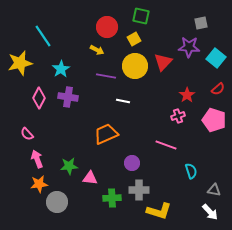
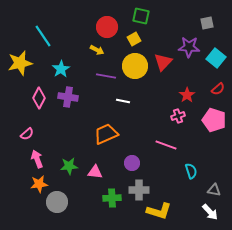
gray square: moved 6 px right
pink semicircle: rotated 88 degrees counterclockwise
pink triangle: moved 5 px right, 6 px up
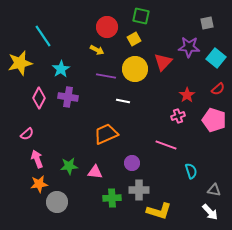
yellow circle: moved 3 px down
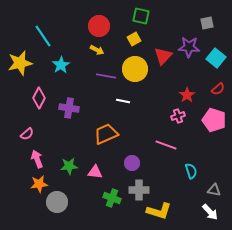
red circle: moved 8 px left, 1 px up
red triangle: moved 6 px up
cyan star: moved 4 px up
purple cross: moved 1 px right, 11 px down
green cross: rotated 24 degrees clockwise
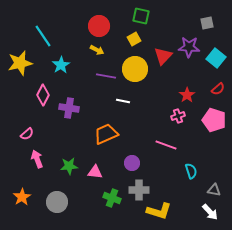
pink diamond: moved 4 px right, 3 px up
orange star: moved 17 px left, 13 px down; rotated 24 degrees counterclockwise
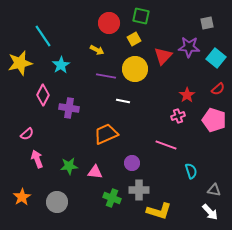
red circle: moved 10 px right, 3 px up
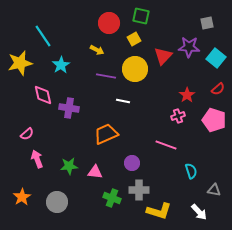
pink diamond: rotated 40 degrees counterclockwise
white arrow: moved 11 px left
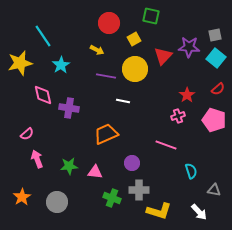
green square: moved 10 px right
gray square: moved 8 px right, 12 px down
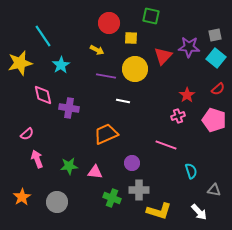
yellow square: moved 3 px left, 1 px up; rotated 32 degrees clockwise
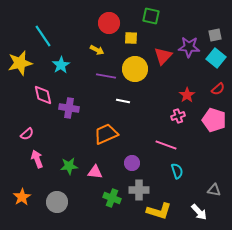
cyan semicircle: moved 14 px left
